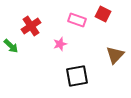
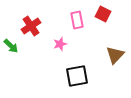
pink rectangle: rotated 60 degrees clockwise
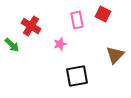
red cross: rotated 24 degrees counterclockwise
green arrow: moved 1 px right, 1 px up
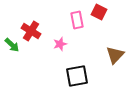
red square: moved 4 px left, 2 px up
red cross: moved 5 px down
